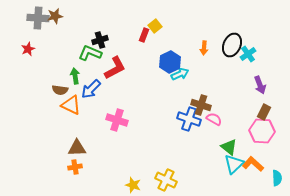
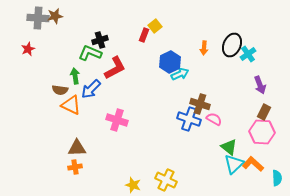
brown cross: moved 1 px left, 1 px up
pink hexagon: moved 1 px down
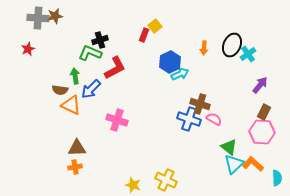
purple arrow: rotated 120 degrees counterclockwise
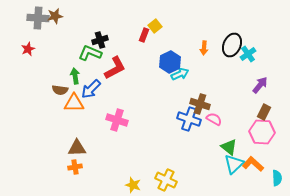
orange triangle: moved 3 px right, 2 px up; rotated 25 degrees counterclockwise
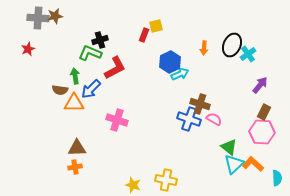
yellow square: moved 1 px right; rotated 24 degrees clockwise
yellow cross: rotated 15 degrees counterclockwise
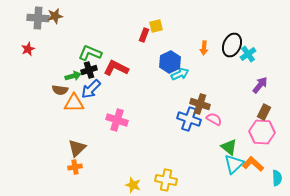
black cross: moved 11 px left, 30 px down
red L-shape: moved 1 px right; rotated 125 degrees counterclockwise
green arrow: moved 2 px left; rotated 84 degrees clockwise
brown triangle: rotated 42 degrees counterclockwise
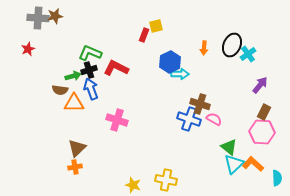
cyan arrow: rotated 24 degrees clockwise
blue arrow: rotated 115 degrees clockwise
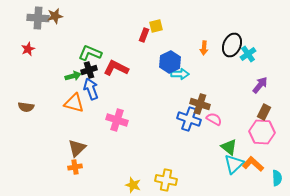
brown semicircle: moved 34 px left, 17 px down
orange triangle: rotated 15 degrees clockwise
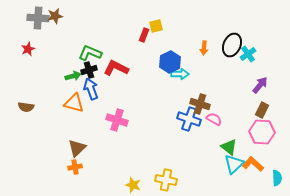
brown rectangle: moved 2 px left, 2 px up
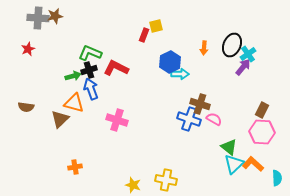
purple arrow: moved 17 px left, 18 px up
brown triangle: moved 17 px left, 29 px up
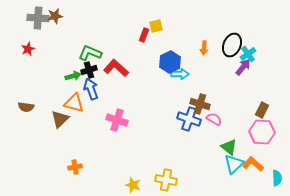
red L-shape: rotated 15 degrees clockwise
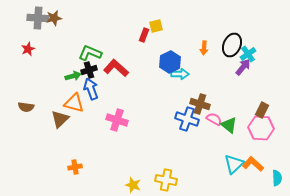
brown star: moved 1 px left, 2 px down
blue cross: moved 2 px left
pink hexagon: moved 1 px left, 4 px up
green triangle: moved 22 px up
